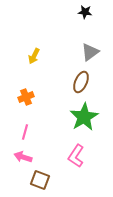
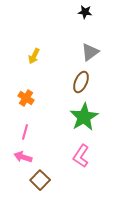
orange cross: moved 1 px down; rotated 35 degrees counterclockwise
pink L-shape: moved 5 px right
brown square: rotated 24 degrees clockwise
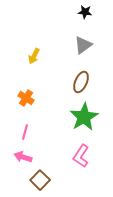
gray triangle: moved 7 px left, 7 px up
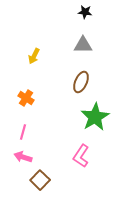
gray triangle: rotated 36 degrees clockwise
green star: moved 11 px right
pink line: moved 2 px left
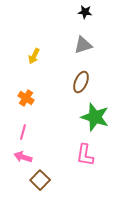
gray triangle: rotated 18 degrees counterclockwise
green star: rotated 24 degrees counterclockwise
pink L-shape: moved 4 px right, 1 px up; rotated 25 degrees counterclockwise
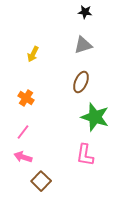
yellow arrow: moved 1 px left, 2 px up
pink line: rotated 21 degrees clockwise
brown square: moved 1 px right, 1 px down
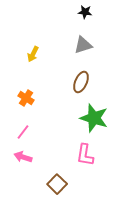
green star: moved 1 px left, 1 px down
brown square: moved 16 px right, 3 px down
